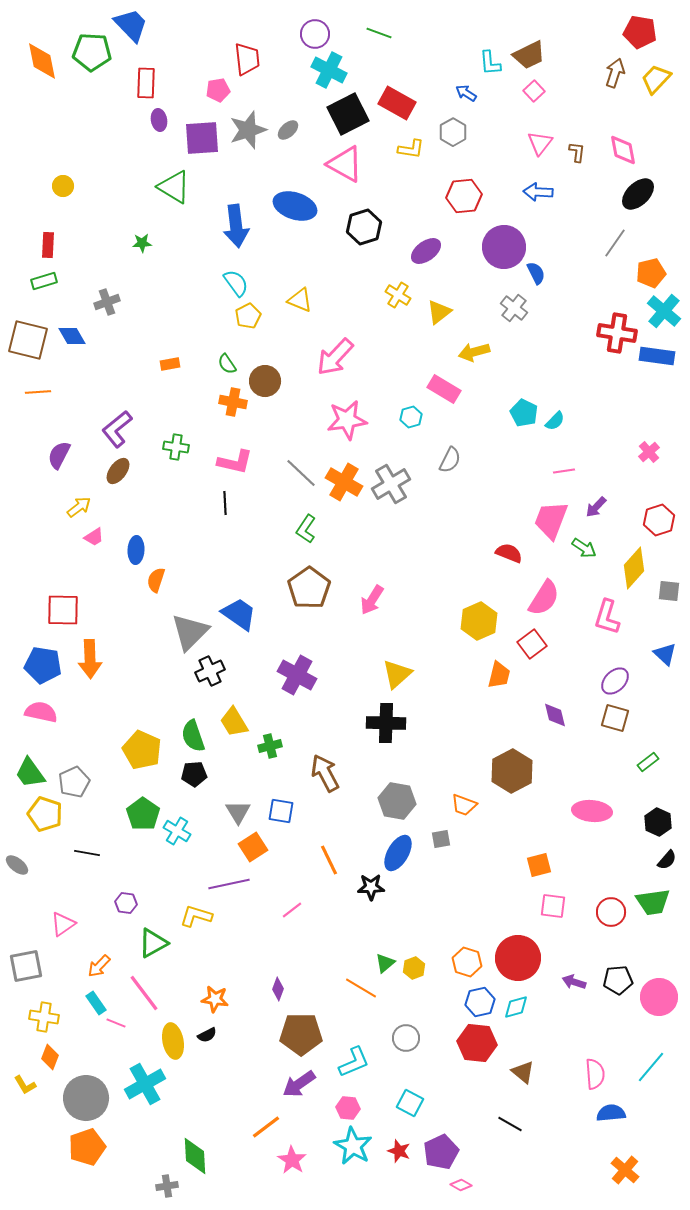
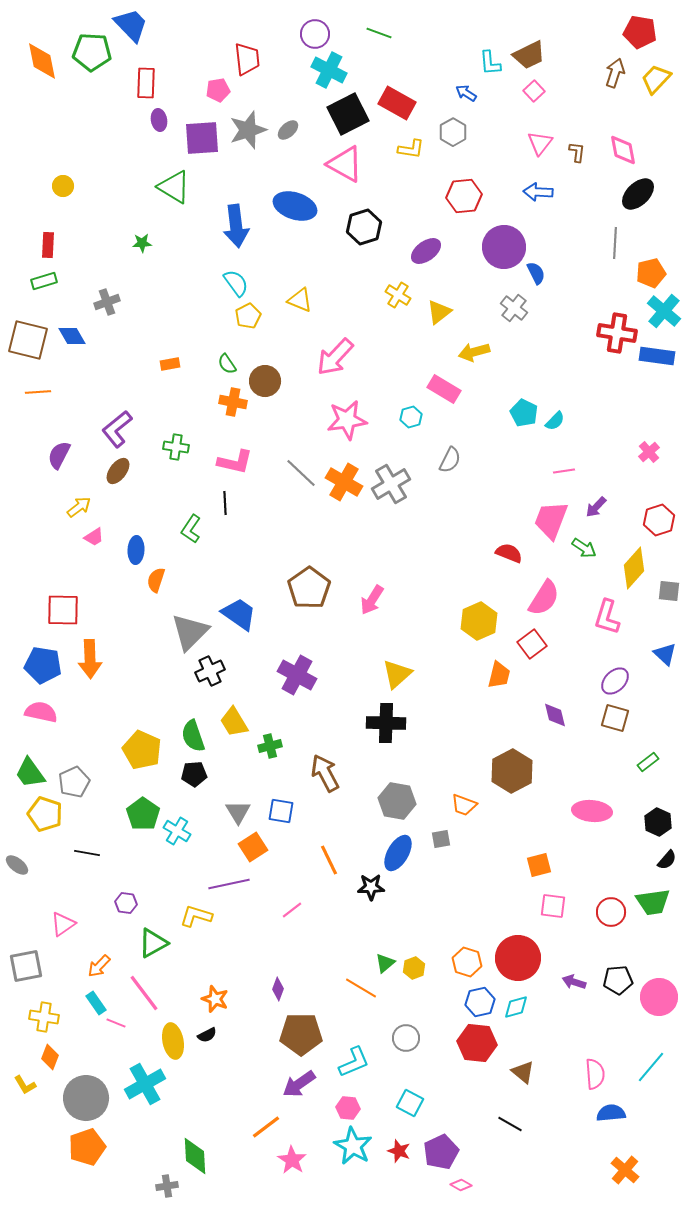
gray line at (615, 243): rotated 32 degrees counterclockwise
green L-shape at (306, 529): moved 115 px left
orange star at (215, 999): rotated 12 degrees clockwise
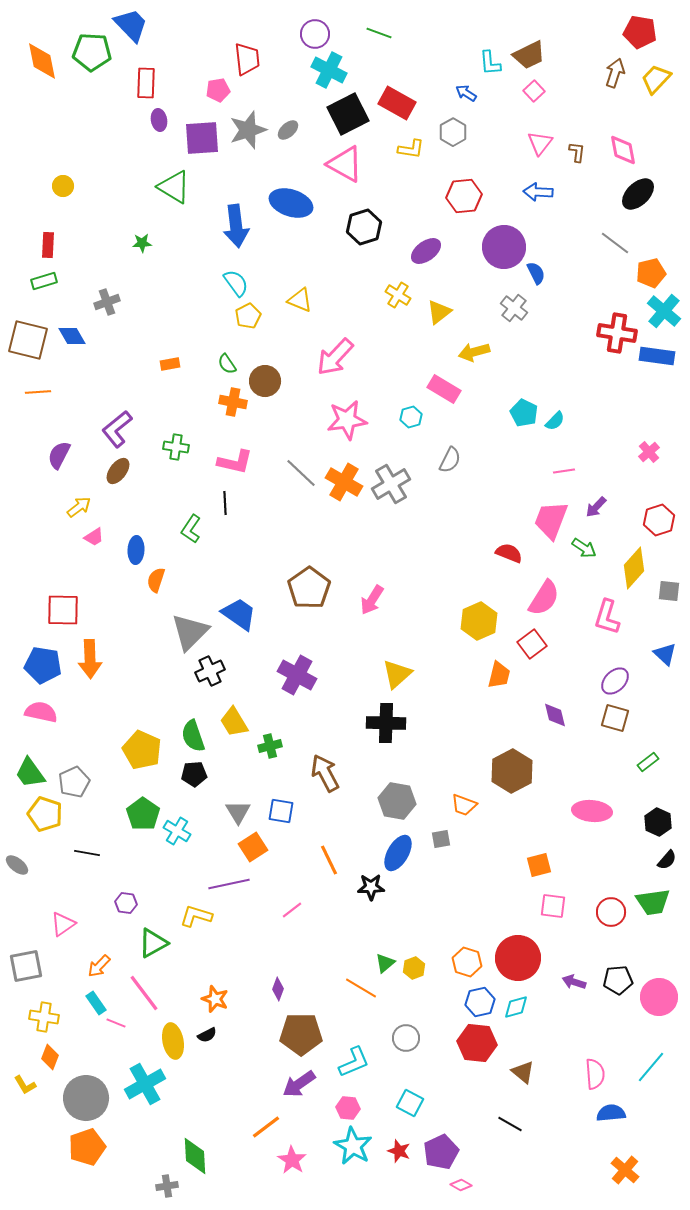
blue ellipse at (295, 206): moved 4 px left, 3 px up
gray line at (615, 243): rotated 56 degrees counterclockwise
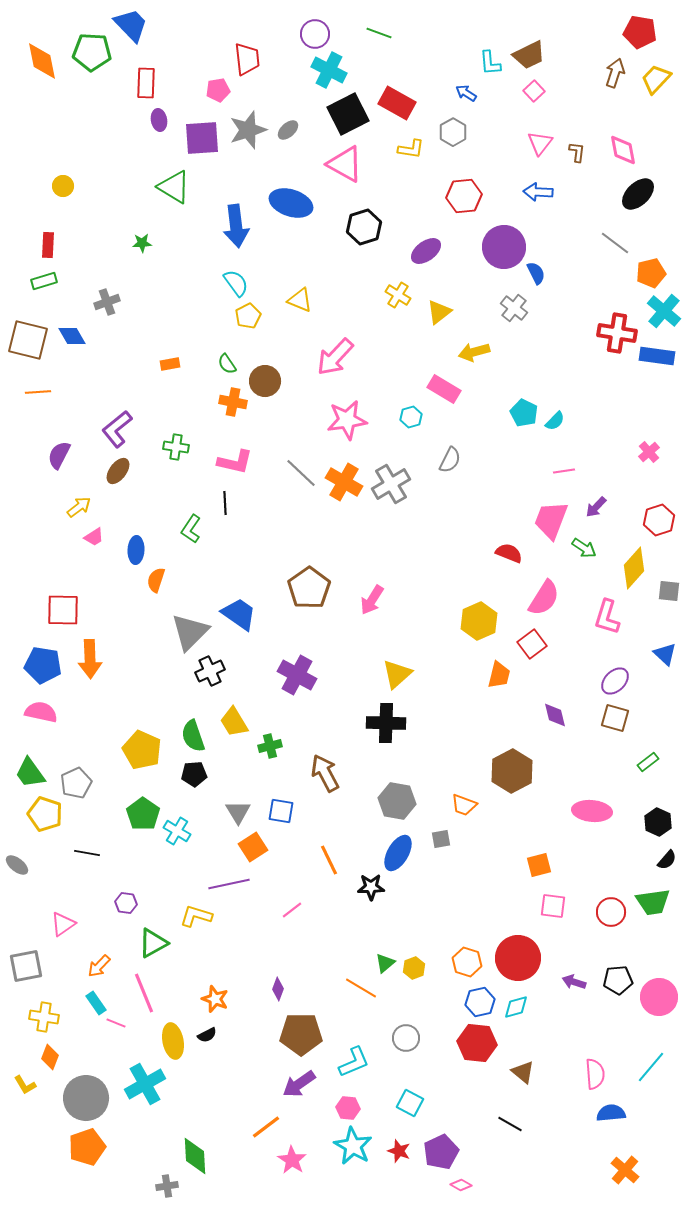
gray pentagon at (74, 782): moved 2 px right, 1 px down
pink line at (144, 993): rotated 15 degrees clockwise
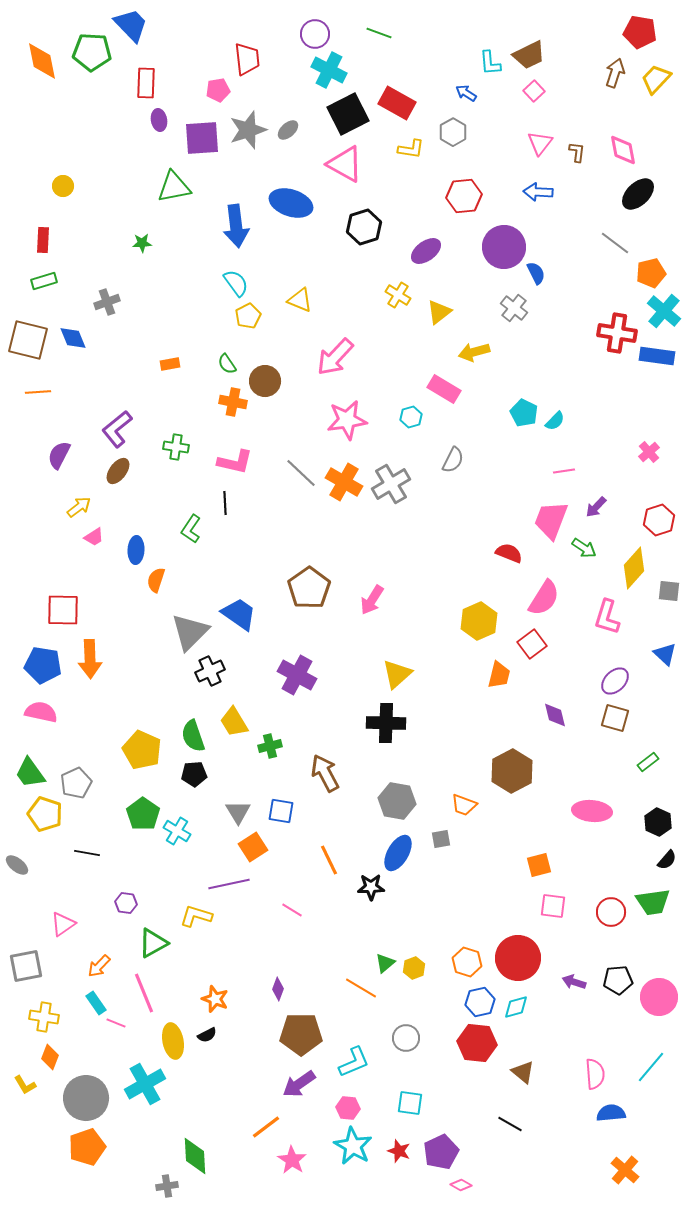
green triangle at (174, 187): rotated 42 degrees counterclockwise
red rectangle at (48, 245): moved 5 px left, 5 px up
blue diamond at (72, 336): moved 1 px right, 2 px down; rotated 8 degrees clockwise
gray semicircle at (450, 460): moved 3 px right
pink line at (292, 910): rotated 70 degrees clockwise
cyan square at (410, 1103): rotated 20 degrees counterclockwise
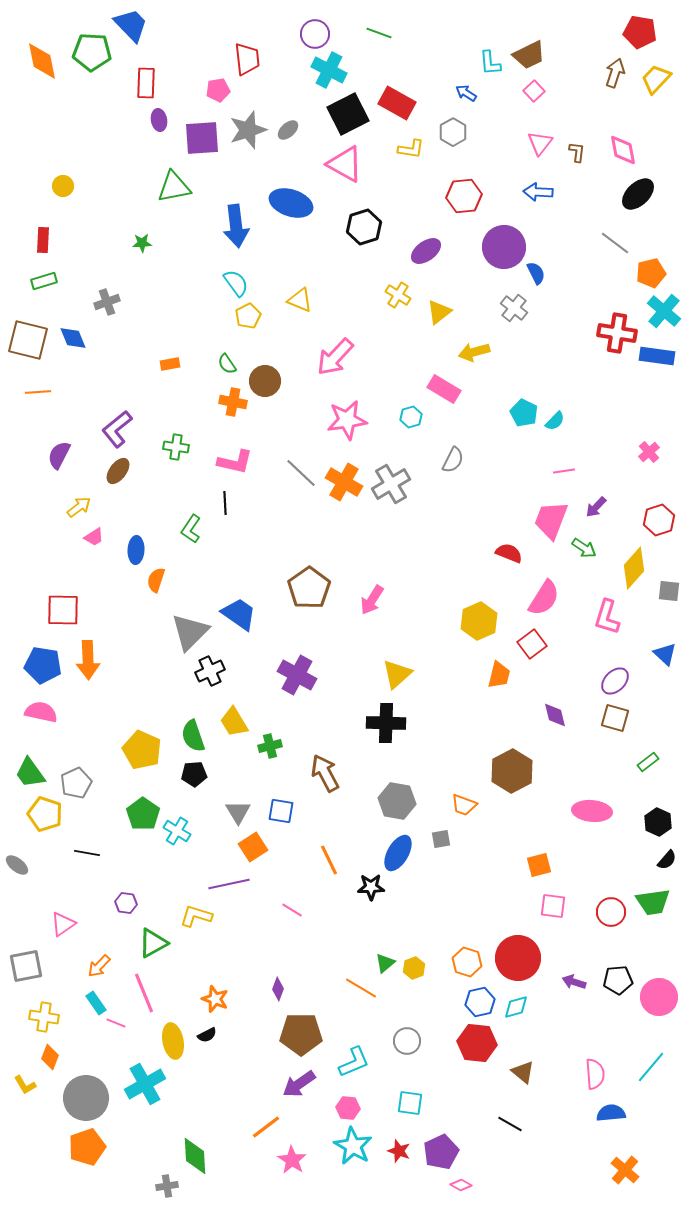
orange arrow at (90, 659): moved 2 px left, 1 px down
gray circle at (406, 1038): moved 1 px right, 3 px down
